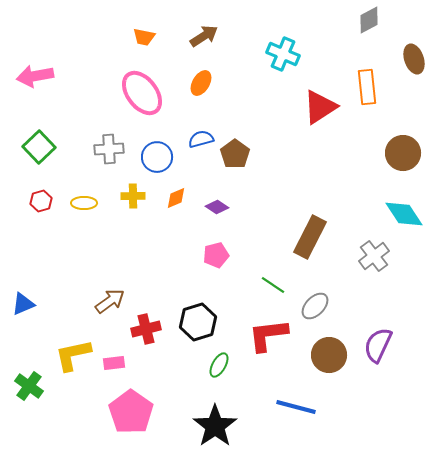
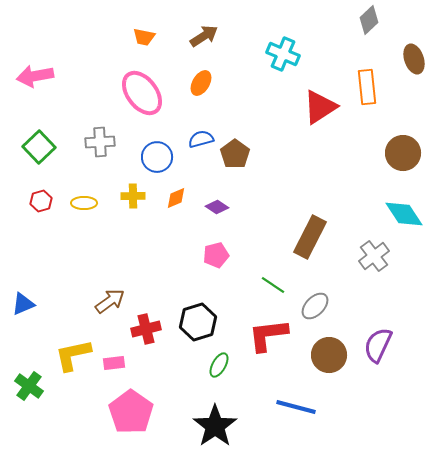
gray diamond at (369, 20): rotated 16 degrees counterclockwise
gray cross at (109, 149): moved 9 px left, 7 px up
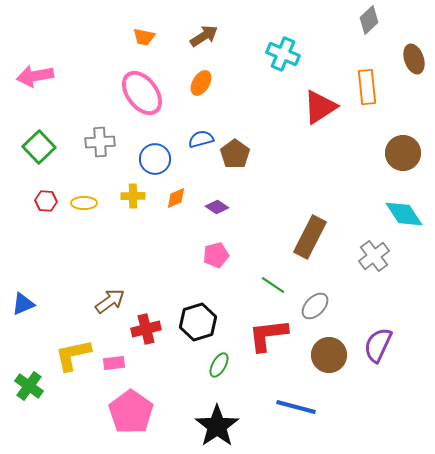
blue circle at (157, 157): moved 2 px left, 2 px down
red hexagon at (41, 201): moved 5 px right; rotated 20 degrees clockwise
black star at (215, 426): moved 2 px right
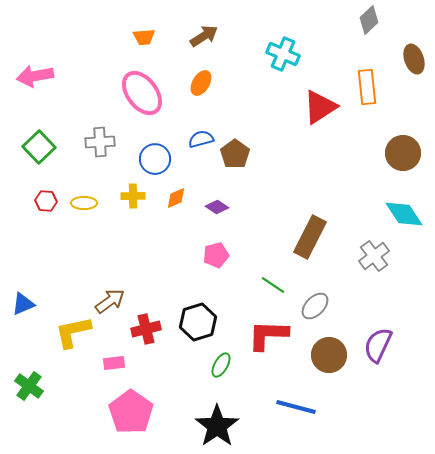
orange trapezoid at (144, 37): rotated 15 degrees counterclockwise
red L-shape at (268, 335): rotated 9 degrees clockwise
yellow L-shape at (73, 355): moved 23 px up
green ellipse at (219, 365): moved 2 px right
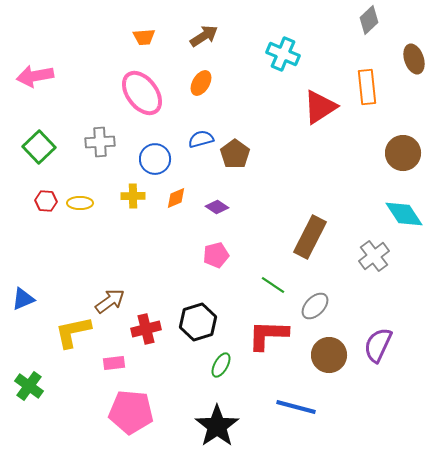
yellow ellipse at (84, 203): moved 4 px left
blue triangle at (23, 304): moved 5 px up
pink pentagon at (131, 412): rotated 30 degrees counterclockwise
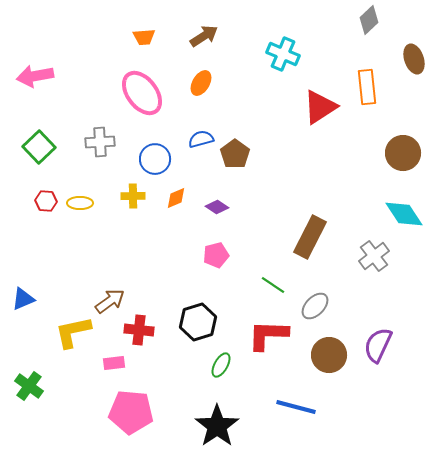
red cross at (146, 329): moved 7 px left, 1 px down; rotated 20 degrees clockwise
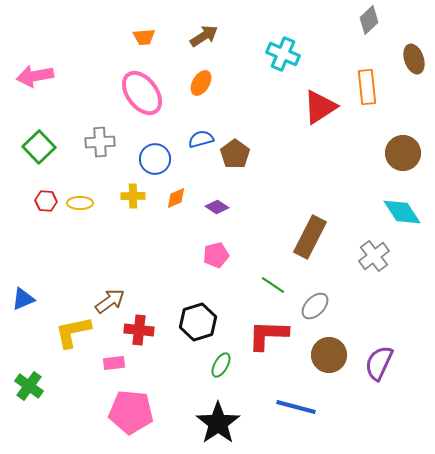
cyan diamond at (404, 214): moved 2 px left, 2 px up
purple semicircle at (378, 345): moved 1 px right, 18 px down
black star at (217, 426): moved 1 px right, 3 px up
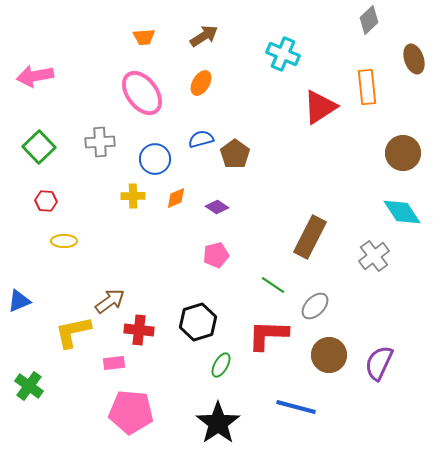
yellow ellipse at (80, 203): moved 16 px left, 38 px down
blue triangle at (23, 299): moved 4 px left, 2 px down
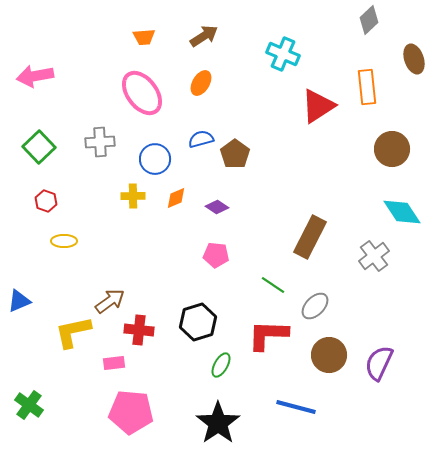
red triangle at (320, 107): moved 2 px left, 1 px up
brown circle at (403, 153): moved 11 px left, 4 px up
red hexagon at (46, 201): rotated 15 degrees clockwise
pink pentagon at (216, 255): rotated 20 degrees clockwise
green cross at (29, 386): moved 19 px down
